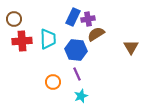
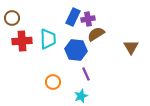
brown circle: moved 2 px left, 1 px up
purple line: moved 9 px right
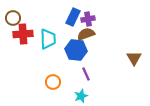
brown circle: moved 1 px right
brown semicircle: moved 10 px left; rotated 12 degrees clockwise
red cross: moved 1 px right, 7 px up
brown triangle: moved 3 px right, 11 px down
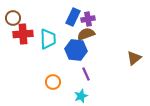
brown triangle: rotated 21 degrees clockwise
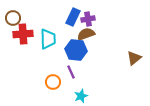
purple line: moved 15 px left, 2 px up
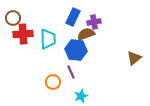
purple cross: moved 6 px right, 3 px down
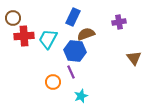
purple cross: moved 25 px right
red cross: moved 1 px right, 2 px down
cyan trapezoid: rotated 150 degrees counterclockwise
blue hexagon: moved 1 px left, 1 px down
brown triangle: rotated 28 degrees counterclockwise
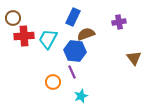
purple line: moved 1 px right
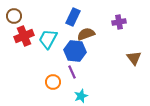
brown circle: moved 1 px right, 2 px up
red cross: rotated 18 degrees counterclockwise
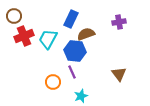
blue rectangle: moved 2 px left, 2 px down
brown triangle: moved 15 px left, 16 px down
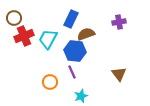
brown circle: moved 2 px down
orange circle: moved 3 px left
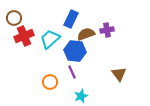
purple cross: moved 12 px left, 8 px down
cyan trapezoid: moved 2 px right; rotated 20 degrees clockwise
